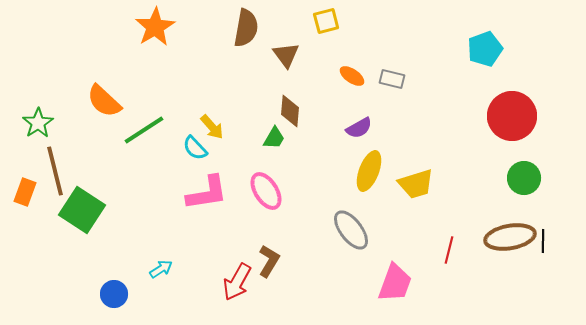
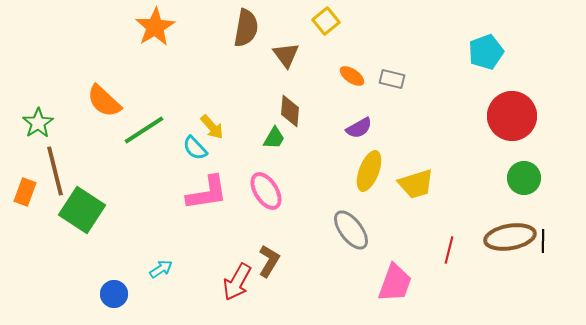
yellow square: rotated 24 degrees counterclockwise
cyan pentagon: moved 1 px right, 3 px down
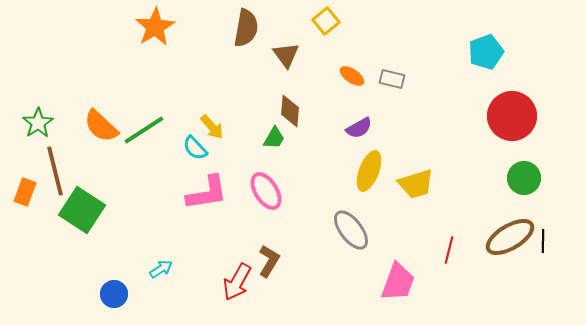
orange semicircle: moved 3 px left, 25 px down
brown ellipse: rotated 21 degrees counterclockwise
pink trapezoid: moved 3 px right, 1 px up
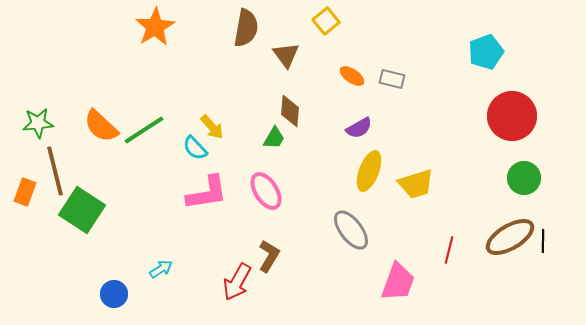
green star: rotated 28 degrees clockwise
brown L-shape: moved 5 px up
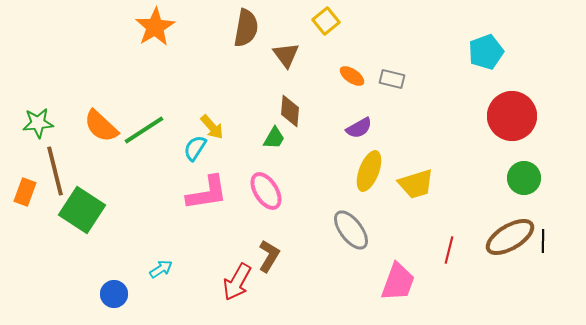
cyan semicircle: rotated 76 degrees clockwise
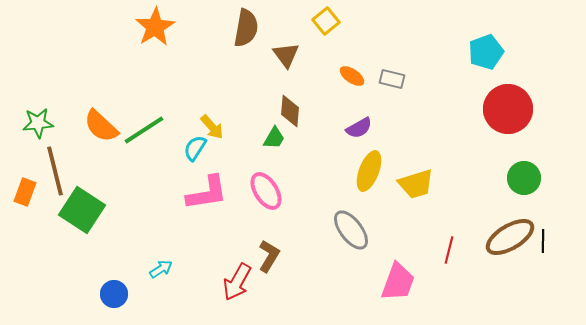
red circle: moved 4 px left, 7 px up
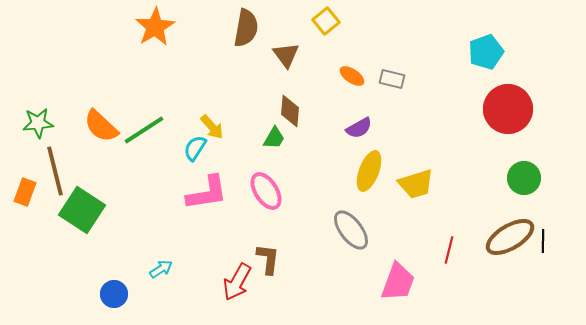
brown L-shape: moved 1 px left, 3 px down; rotated 24 degrees counterclockwise
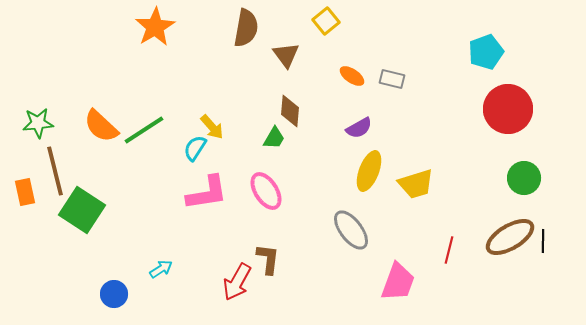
orange rectangle: rotated 32 degrees counterclockwise
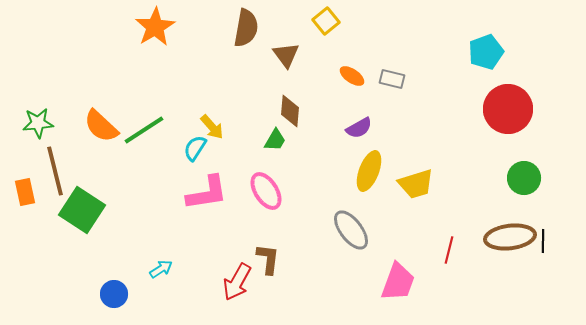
green trapezoid: moved 1 px right, 2 px down
brown ellipse: rotated 24 degrees clockwise
